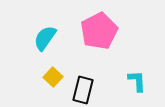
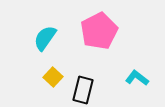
cyan L-shape: moved 3 px up; rotated 50 degrees counterclockwise
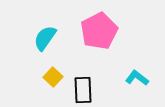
black rectangle: rotated 16 degrees counterclockwise
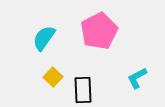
cyan semicircle: moved 1 px left
cyan L-shape: rotated 65 degrees counterclockwise
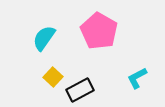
pink pentagon: rotated 15 degrees counterclockwise
black rectangle: moved 3 px left; rotated 64 degrees clockwise
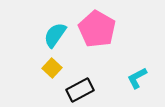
pink pentagon: moved 2 px left, 2 px up
cyan semicircle: moved 11 px right, 3 px up
yellow square: moved 1 px left, 9 px up
